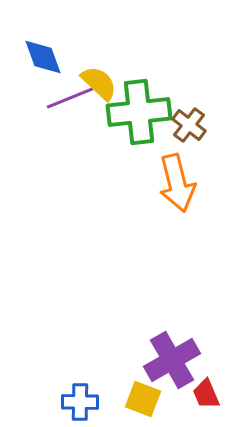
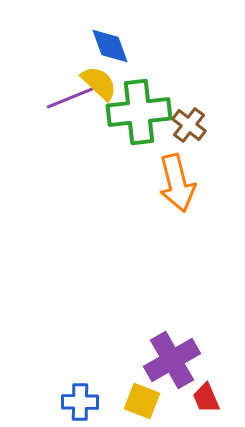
blue diamond: moved 67 px right, 11 px up
red trapezoid: moved 4 px down
yellow square: moved 1 px left, 2 px down
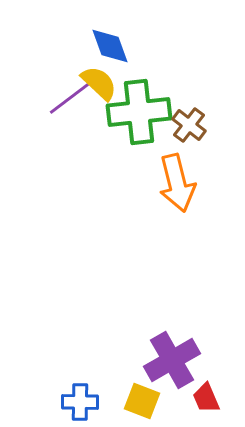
purple line: rotated 15 degrees counterclockwise
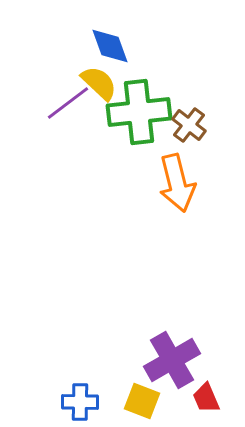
purple line: moved 2 px left, 5 px down
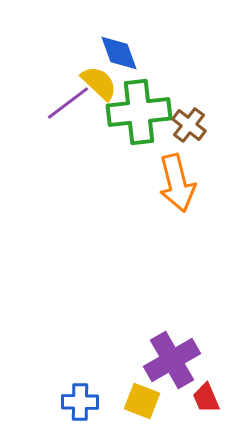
blue diamond: moved 9 px right, 7 px down
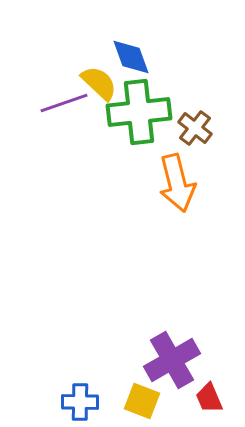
blue diamond: moved 12 px right, 4 px down
purple line: moved 4 px left; rotated 18 degrees clockwise
brown cross: moved 6 px right, 3 px down
red trapezoid: moved 3 px right
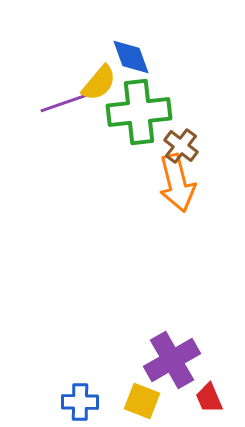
yellow semicircle: rotated 87 degrees clockwise
brown cross: moved 14 px left, 18 px down
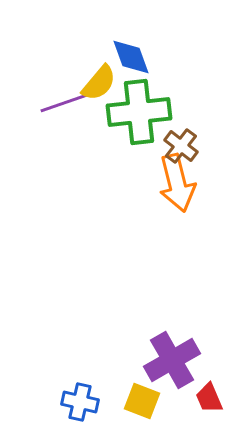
blue cross: rotated 12 degrees clockwise
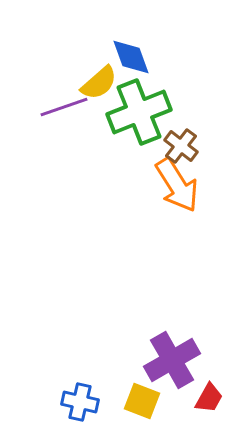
yellow semicircle: rotated 9 degrees clockwise
purple line: moved 4 px down
green cross: rotated 16 degrees counterclockwise
orange arrow: moved 2 px down; rotated 18 degrees counterclockwise
red trapezoid: rotated 128 degrees counterclockwise
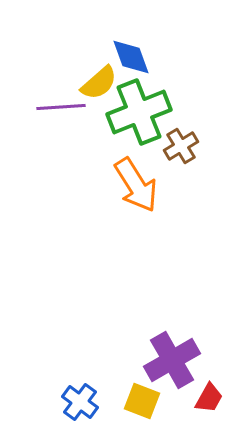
purple line: moved 3 px left; rotated 15 degrees clockwise
brown cross: rotated 20 degrees clockwise
orange arrow: moved 41 px left
blue cross: rotated 24 degrees clockwise
